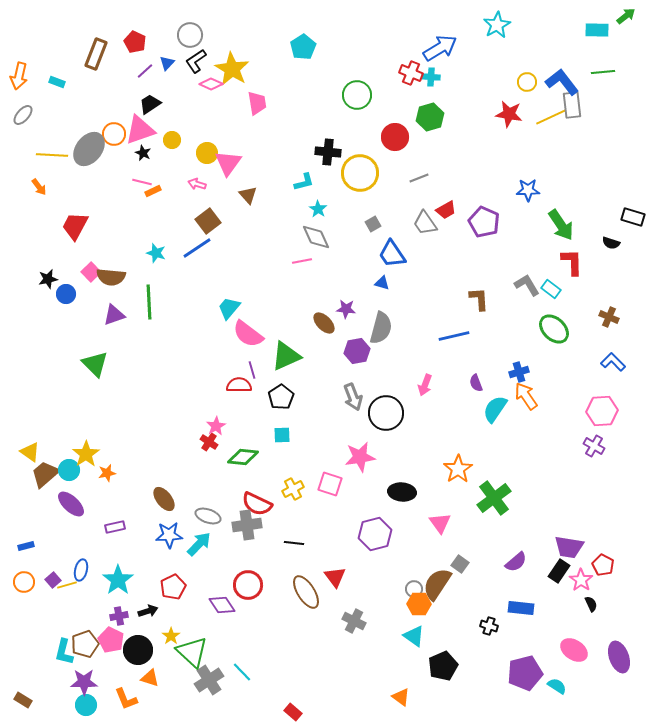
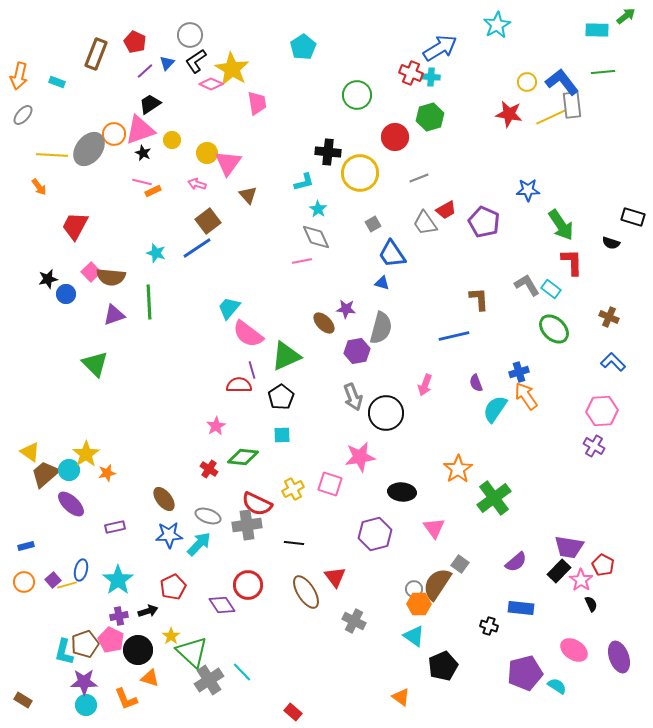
red cross at (209, 442): moved 27 px down
pink triangle at (440, 523): moved 6 px left, 5 px down
black rectangle at (559, 571): rotated 10 degrees clockwise
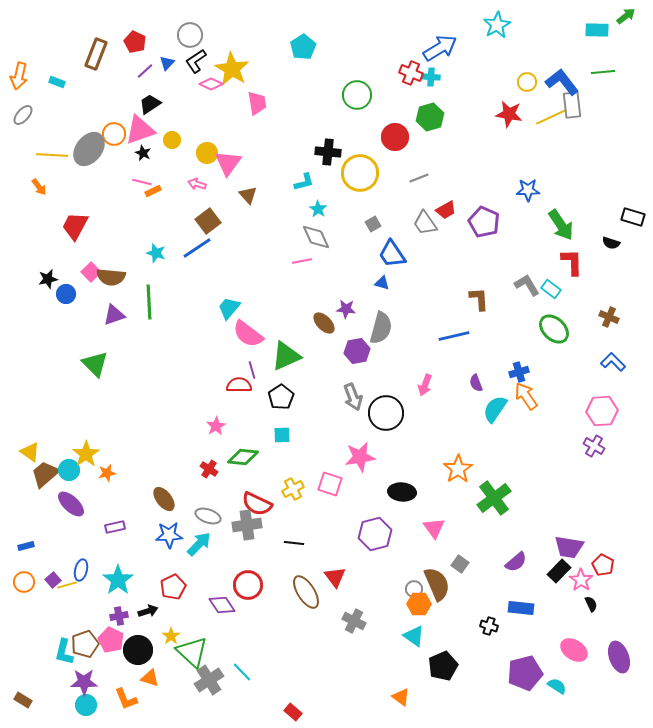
brown semicircle at (437, 584): rotated 124 degrees clockwise
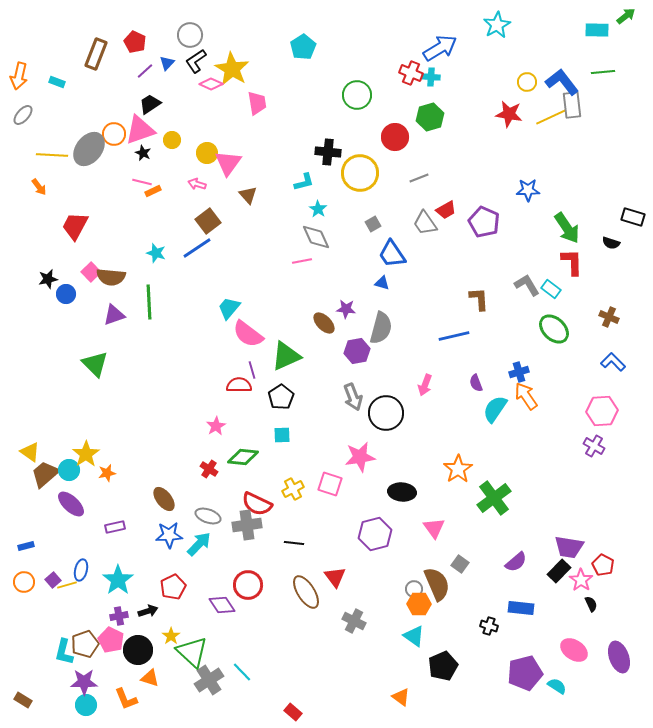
green arrow at (561, 225): moved 6 px right, 3 px down
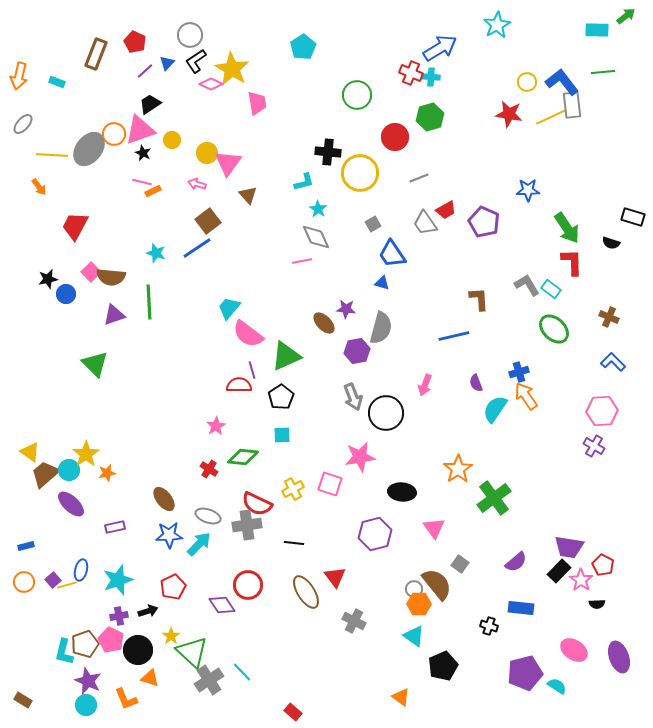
gray ellipse at (23, 115): moved 9 px down
cyan star at (118, 580): rotated 16 degrees clockwise
brown semicircle at (437, 584): rotated 16 degrees counterclockwise
black semicircle at (591, 604): moved 6 px right; rotated 112 degrees clockwise
purple star at (84, 682): moved 4 px right, 1 px up; rotated 24 degrees clockwise
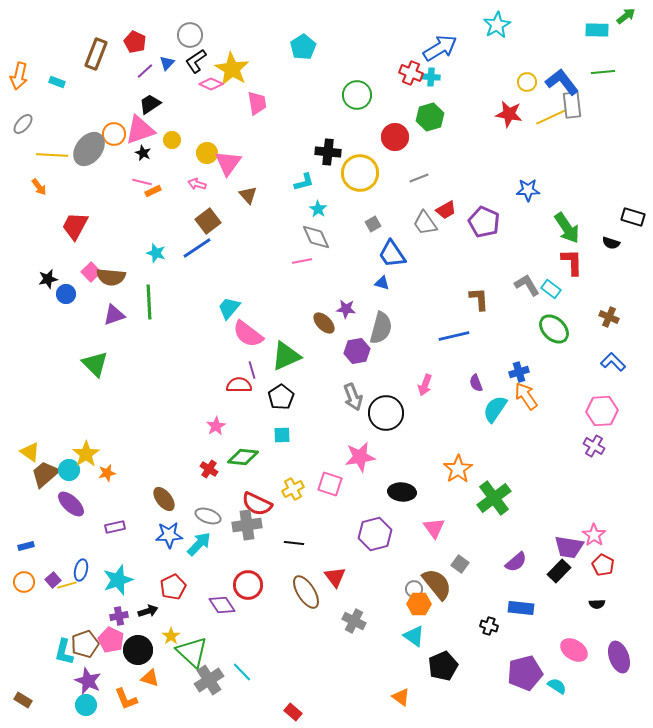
pink star at (581, 580): moved 13 px right, 45 px up
